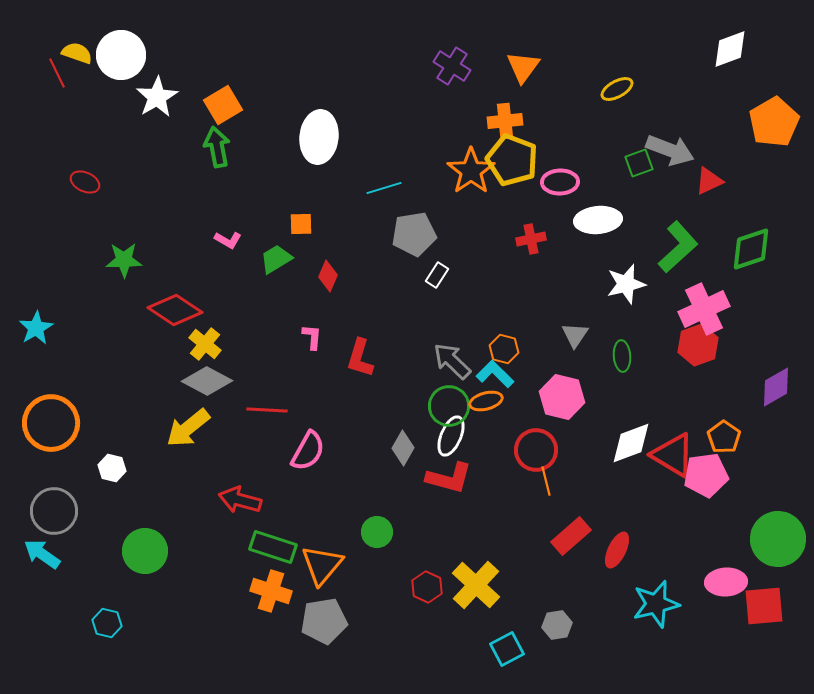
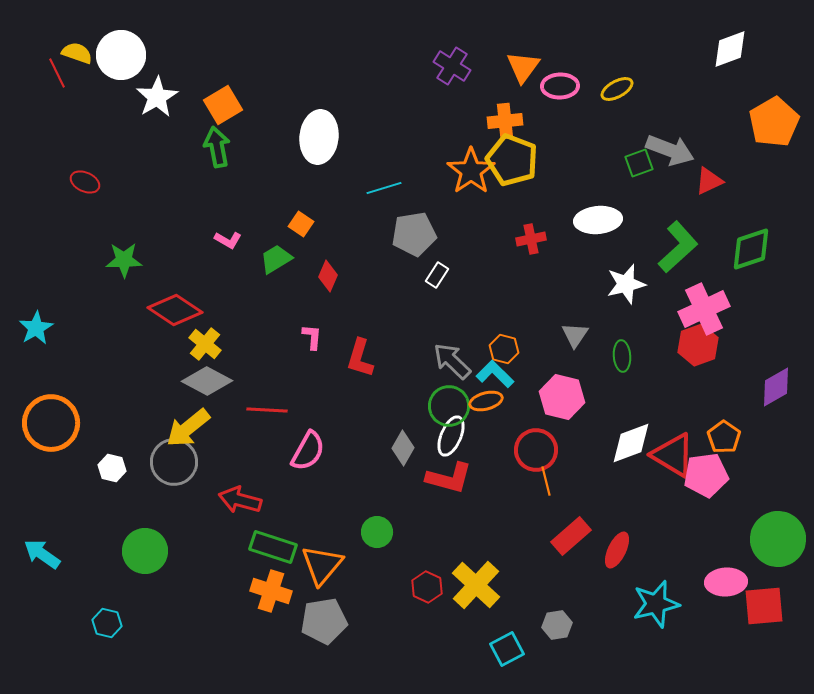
pink ellipse at (560, 182): moved 96 px up
orange square at (301, 224): rotated 35 degrees clockwise
gray circle at (54, 511): moved 120 px right, 49 px up
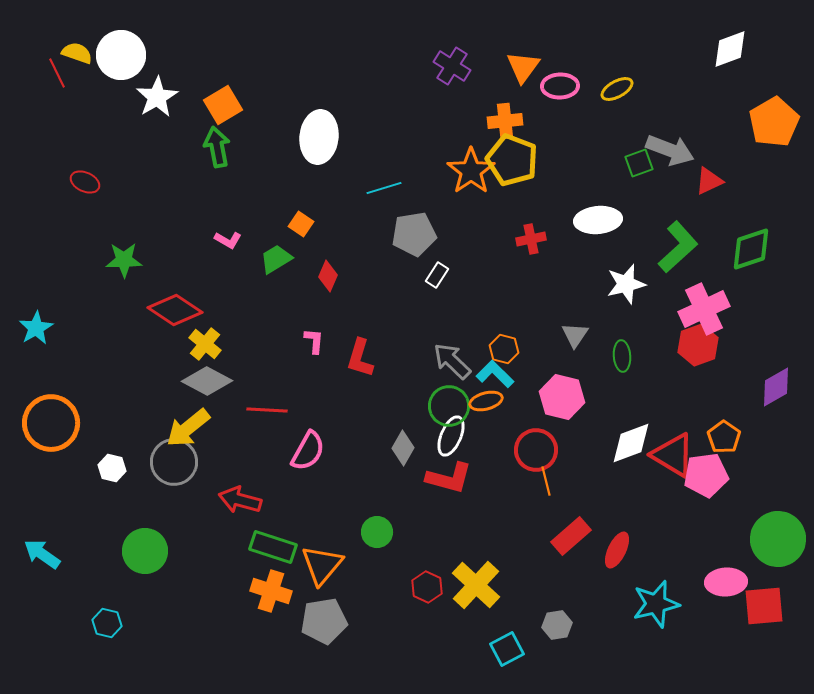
pink L-shape at (312, 337): moved 2 px right, 4 px down
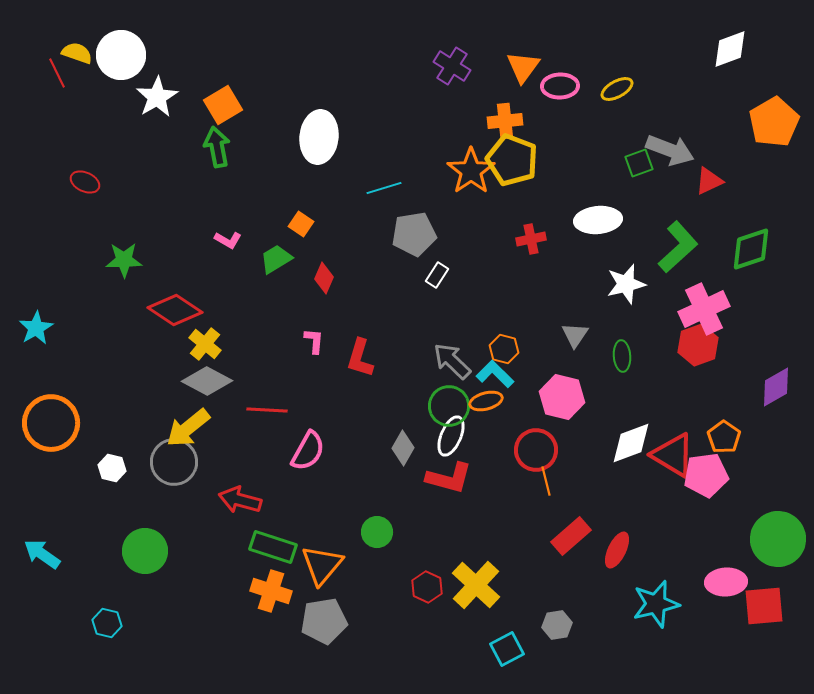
red diamond at (328, 276): moved 4 px left, 2 px down
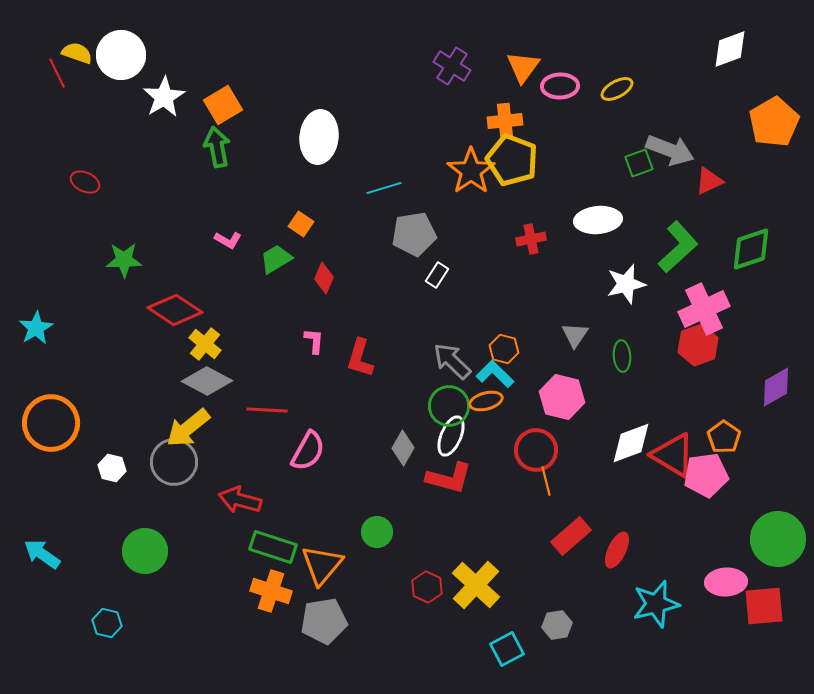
white star at (157, 97): moved 7 px right
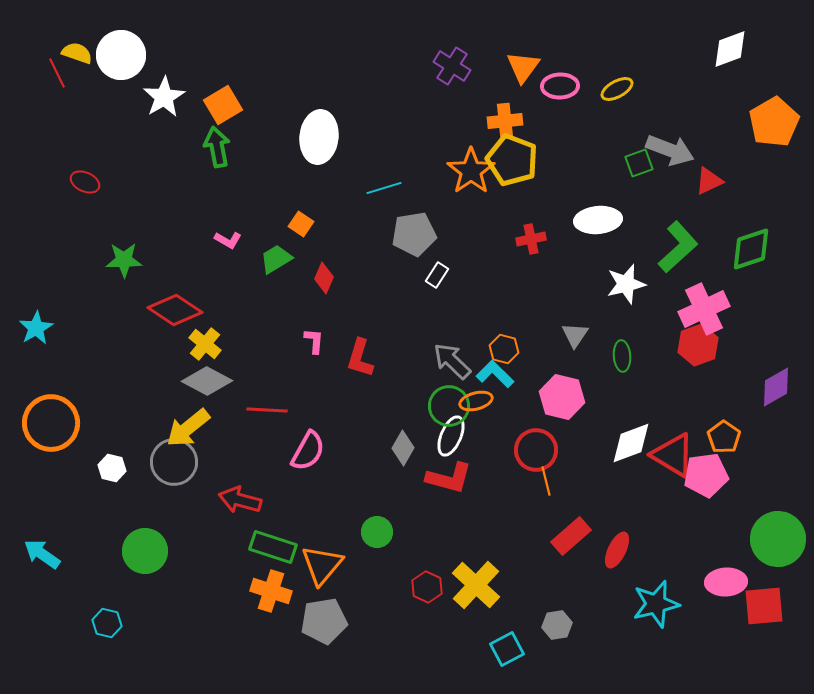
orange ellipse at (486, 401): moved 10 px left
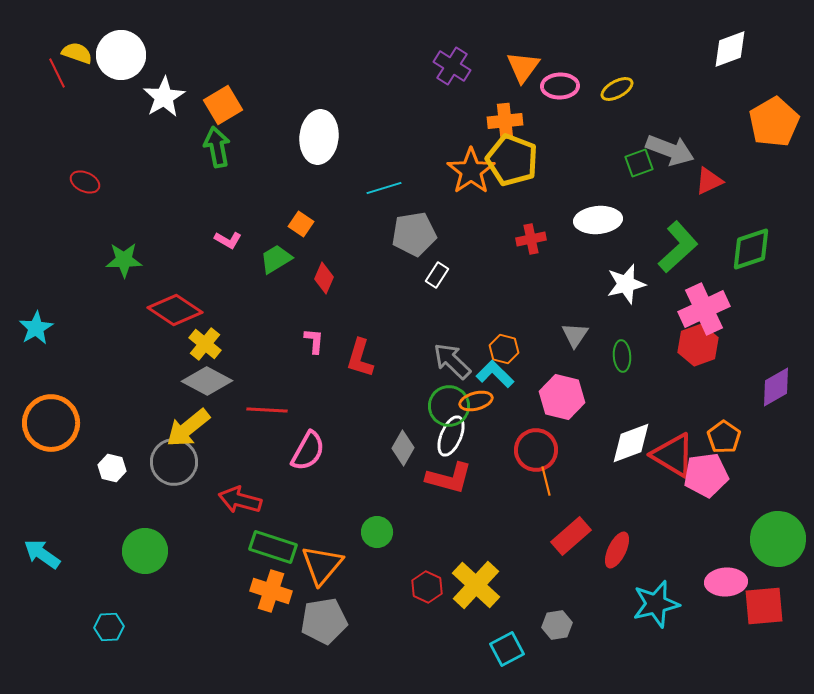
cyan hexagon at (107, 623): moved 2 px right, 4 px down; rotated 16 degrees counterclockwise
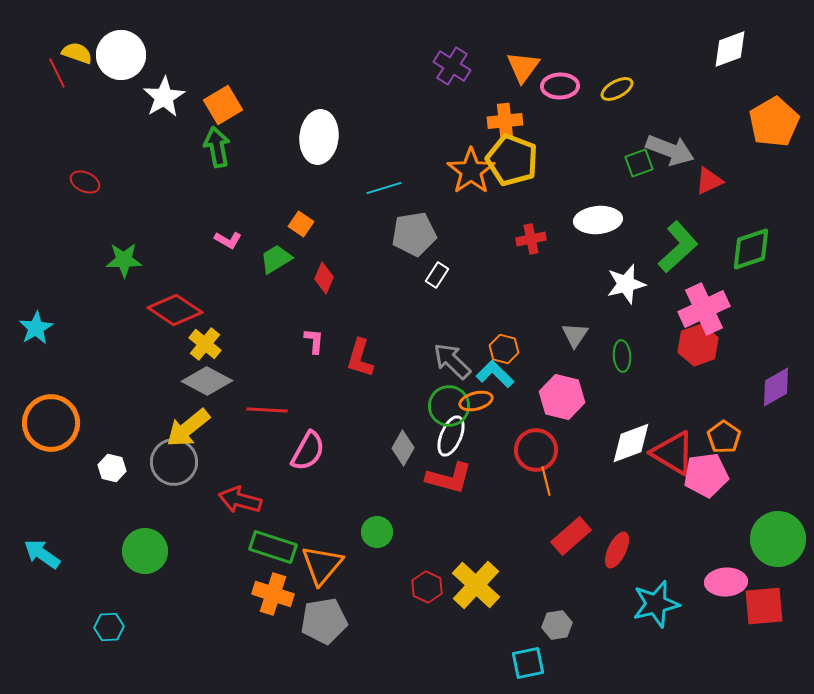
red triangle at (673, 455): moved 2 px up
orange cross at (271, 591): moved 2 px right, 3 px down
cyan square at (507, 649): moved 21 px right, 14 px down; rotated 16 degrees clockwise
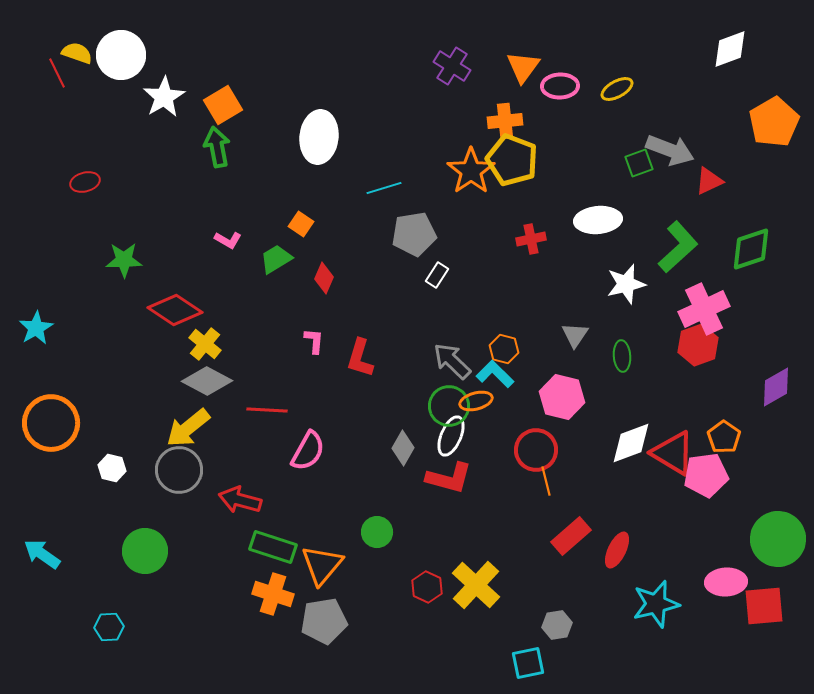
red ellipse at (85, 182): rotated 40 degrees counterclockwise
gray circle at (174, 462): moved 5 px right, 8 px down
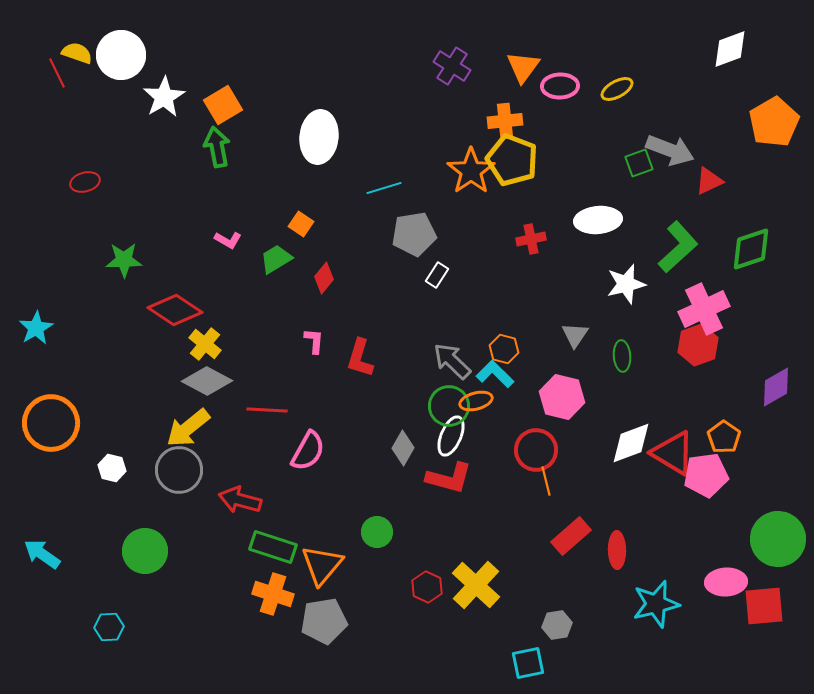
red diamond at (324, 278): rotated 16 degrees clockwise
red ellipse at (617, 550): rotated 27 degrees counterclockwise
